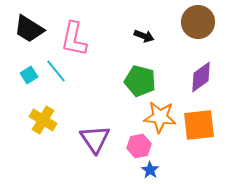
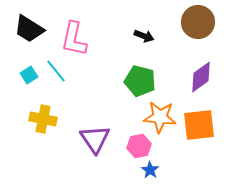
yellow cross: moved 1 px up; rotated 20 degrees counterclockwise
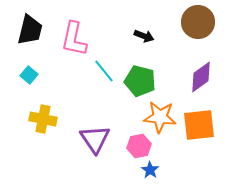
black trapezoid: moved 1 px right, 1 px down; rotated 108 degrees counterclockwise
cyan line: moved 48 px right
cyan square: rotated 18 degrees counterclockwise
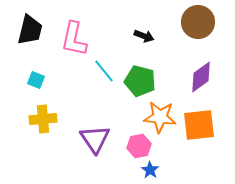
cyan square: moved 7 px right, 5 px down; rotated 18 degrees counterclockwise
yellow cross: rotated 16 degrees counterclockwise
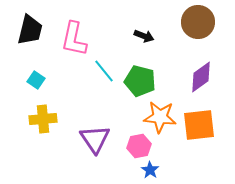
cyan square: rotated 12 degrees clockwise
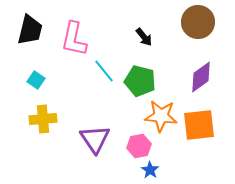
black arrow: moved 1 px down; rotated 30 degrees clockwise
orange star: moved 1 px right, 1 px up
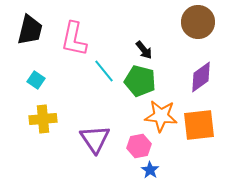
black arrow: moved 13 px down
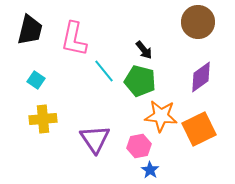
orange square: moved 4 px down; rotated 20 degrees counterclockwise
